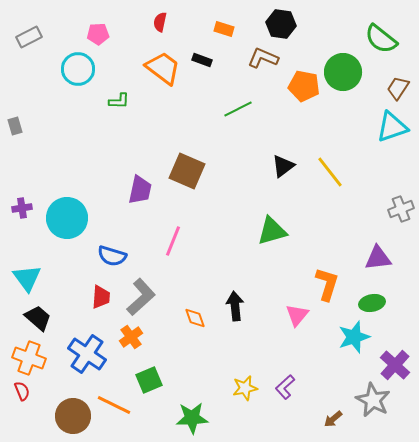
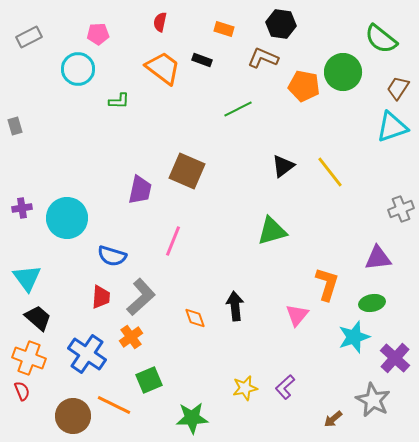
purple cross at (395, 365): moved 7 px up
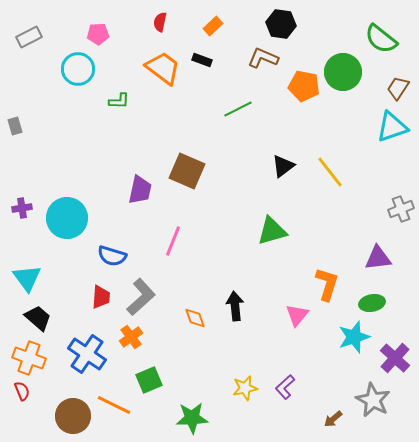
orange rectangle at (224, 29): moved 11 px left, 3 px up; rotated 60 degrees counterclockwise
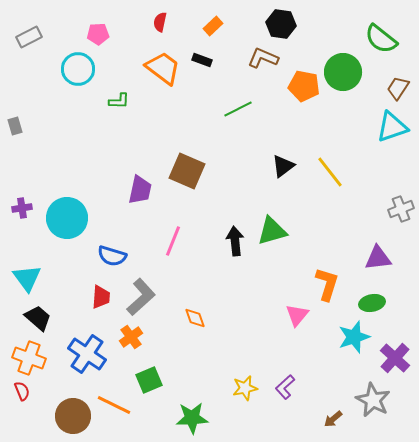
black arrow at (235, 306): moved 65 px up
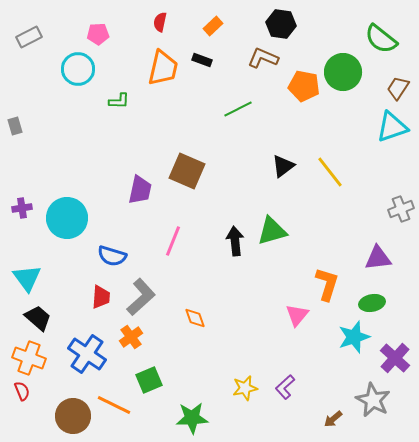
orange trapezoid at (163, 68): rotated 66 degrees clockwise
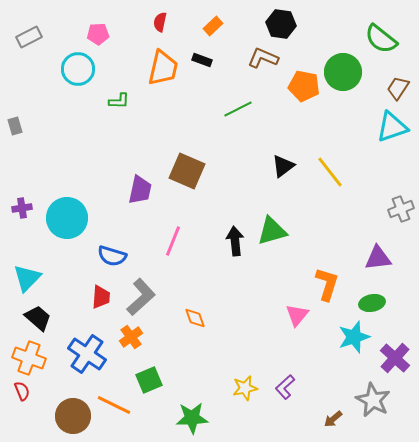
cyan triangle at (27, 278): rotated 20 degrees clockwise
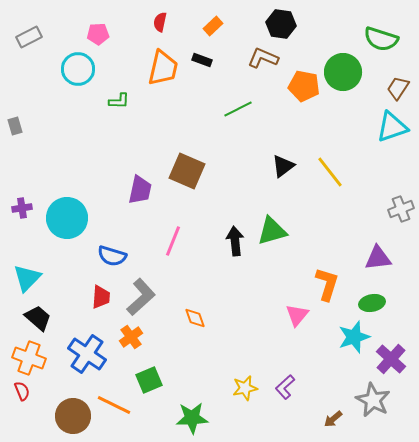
green semicircle at (381, 39): rotated 20 degrees counterclockwise
purple cross at (395, 358): moved 4 px left, 1 px down
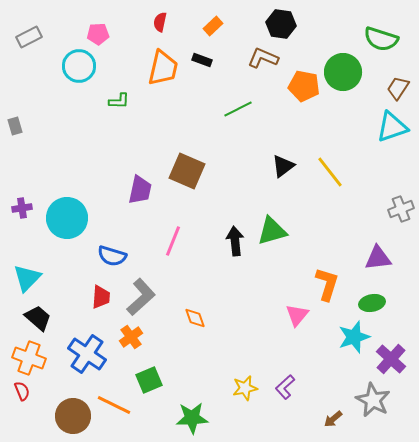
cyan circle at (78, 69): moved 1 px right, 3 px up
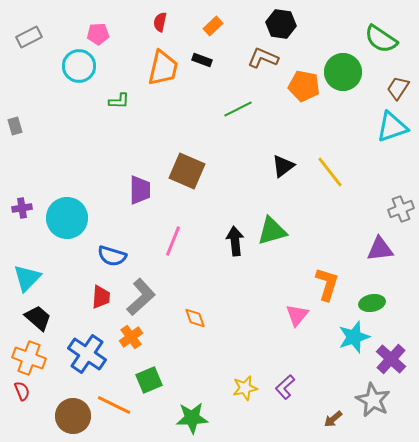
green semicircle at (381, 39): rotated 16 degrees clockwise
purple trapezoid at (140, 190): rotated 12 degrees counterclockwise
purple triangle at (378, 258): moved 2 px right, 9 px up
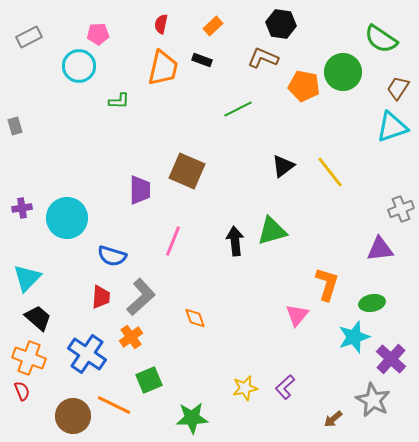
red semicircle at (160, 22): moved 1 px right, 2 px down
